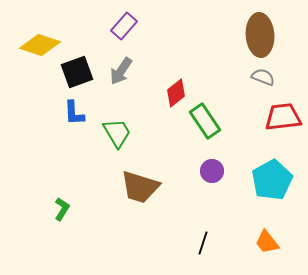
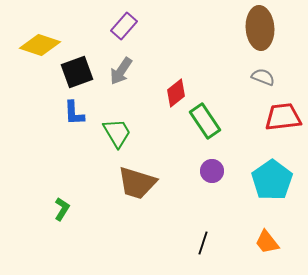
brown ellipse: moved 7 px up
cyan pentagon: rotated 6 degrees counterclockwise
brown trapezoid: moved 3 px left, 4 px up
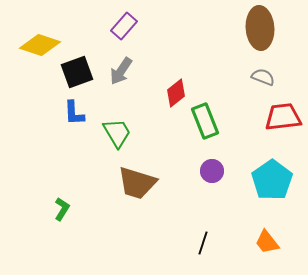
green rectangle: rotated 12 degrees clockwise
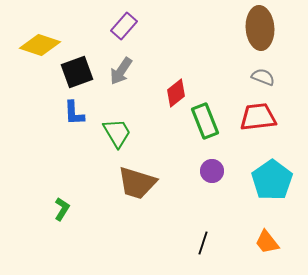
red trapezoid: moved 25 px left
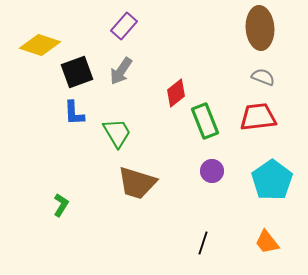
green L-shape: moved 1 px left, 4 px up
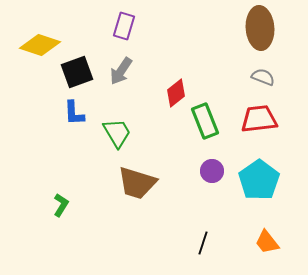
purple rectangle: rotated 24 degrees counterclockwise
red trapezoid: moved 1 px right, 2 px down
cyan pentagon: moved 13 px left
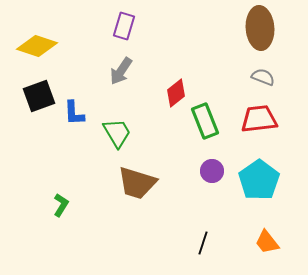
yellow diamond: moved 3 px left, 1 px down
black square: moved 38 px left, 24 px down
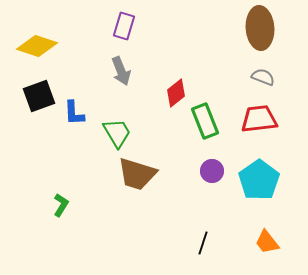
gray arrow: rotated 56 degrees counterclockwise
brown trapezoid: moved 9 px up
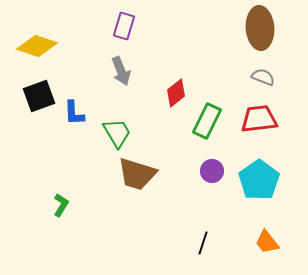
green rectangle: moved 2 px right; rotated 48 degrees clockwise
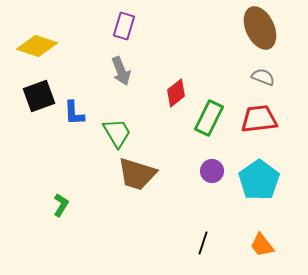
brown ellipse: rotated 21 degrees counterclockwise
green rectangle: moved 2 px right, 3 px up
orange trapezoid: moved 5 px left, 3 px down
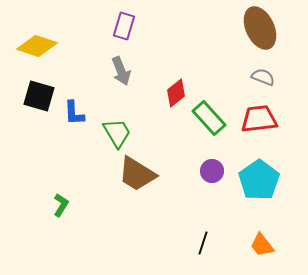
black square: rotated 36 degrees clockwise
green rectangle: rotated 68 degrees counterclockwise
brown trapezoid: rotated 15 degrees clockwise
